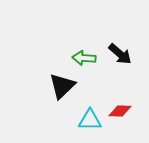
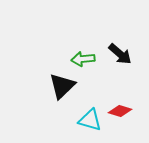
green arrow: moved 1 px left, 1 px down; rotated 10 degrees counterclockwise
red diamond: rotated 15 degrees clockwise
cyan triangle: rotated 15 degrees clockwise
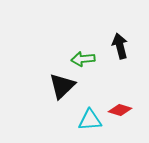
black arrow: moved 8 px up; rotated 145 degrees counterclockwise
red diamond: moved 1 px up
cyan triangle: rotated 20 degrees counterclockwise
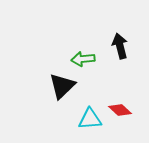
red diamond: rotated 25 degrees clockwise
cyan triangle: moved 1 px up
